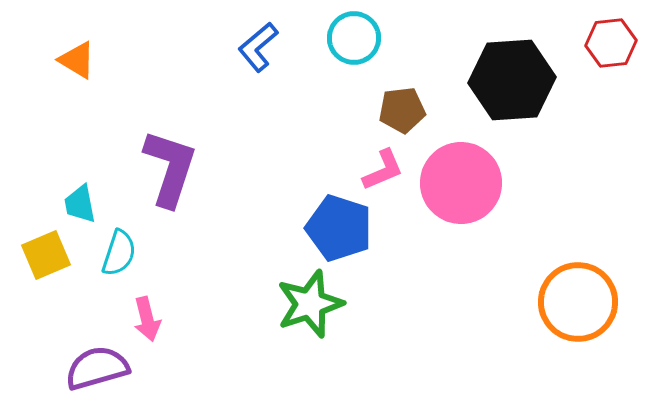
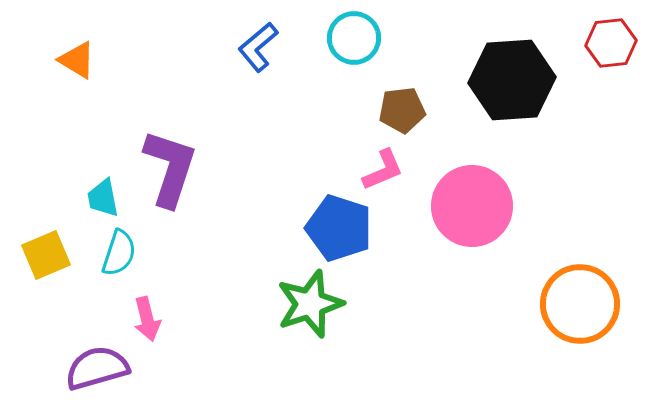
pink circle: moved 11 px right, 23 px down
cyan trapezoid: moved 23 px right, 6 px up
orange circle: moved 2 px right, 2 px down
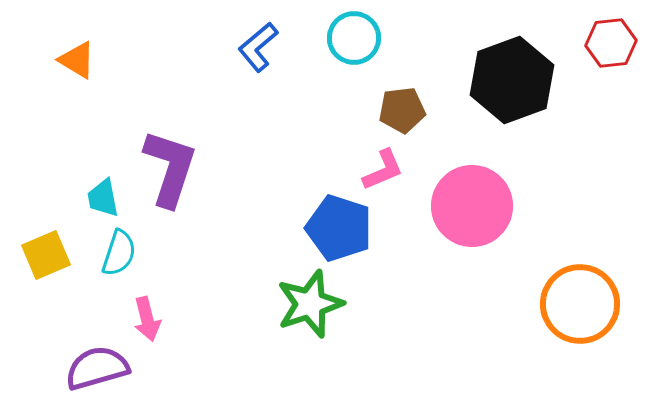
black hexagon: rotated 16 degrees counterclockwise
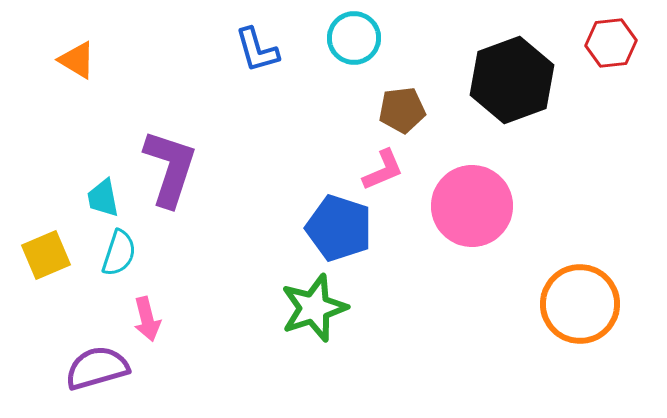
blue L-shape: moved 1 px left, 3 px down; rotated 66 degrees counterclockwise
green star: moved 4 px right, 4 px down
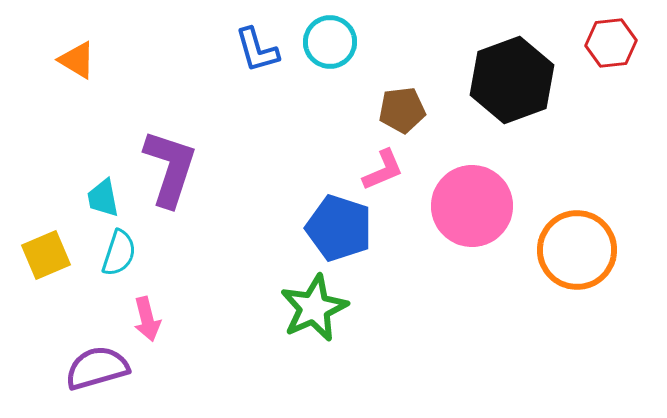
cyan circle: moved 24 px left, 4 px down
orange circle: moved 3 px left, 54 px up
green star: rotated 6 degrees counterclockwise
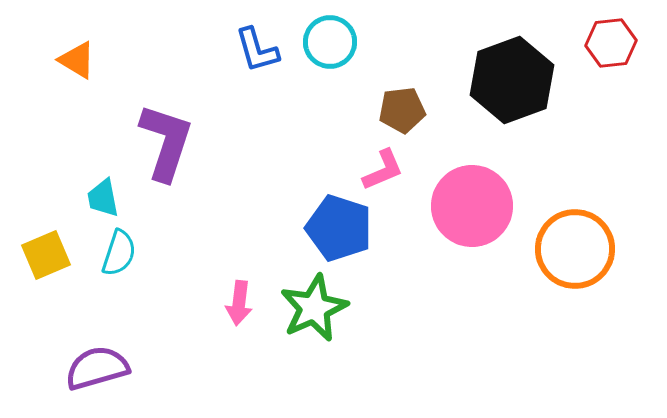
purple L-shape: moved 4 px left, 26 px up
orange circle: moved 2 px left, 1 px up
pink arrow: moved 92 px right, 16 px up; rotated 21 degrees clockwise
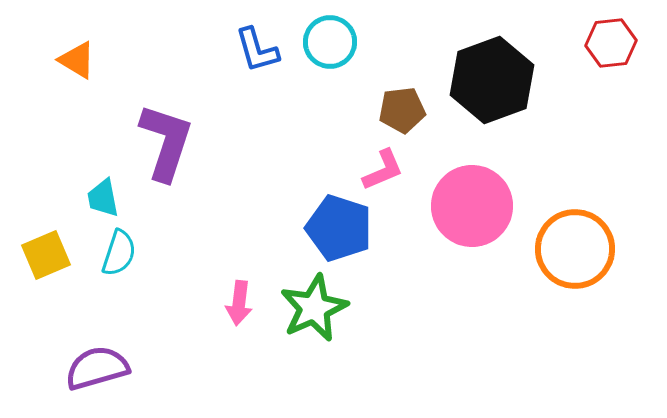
black hexagon: moved 20 px left
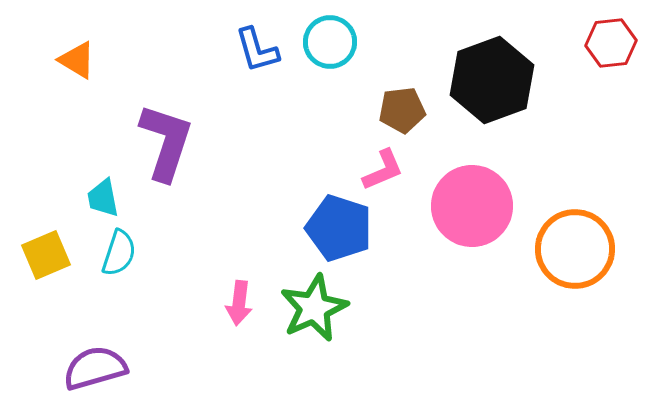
purple semicircle: moved 2 px left
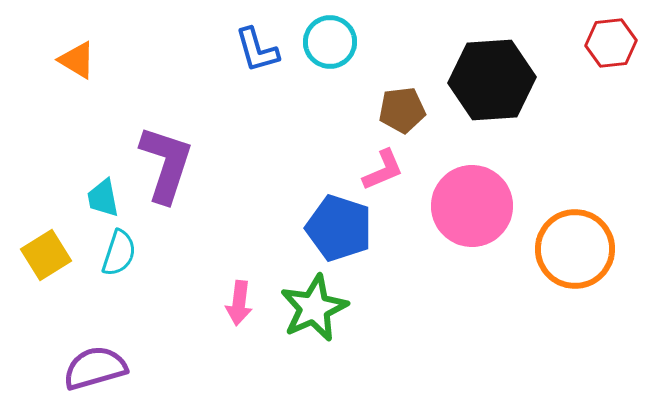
black hexagon: rotated 16 degrees clockwise
purple L-shape: moved 22 px down
yellow square: rotated 9 degrees counterclockwise
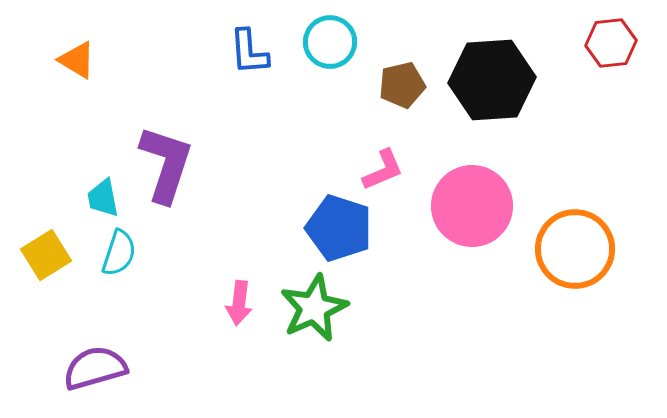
blue L-shape: moved 8 px left, 2 px down; rotated 12 degrees clockwise
brown pentagon: moved 25 px up; rotated 6 degrees counterclockwise
